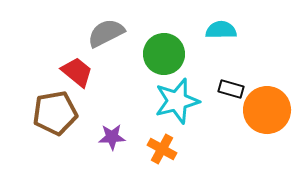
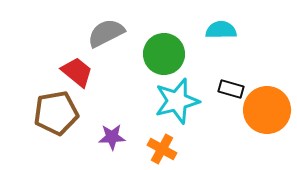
brown pentagon: moved 1 px right
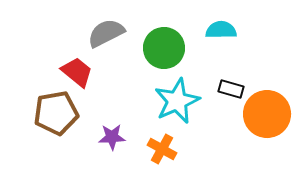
green circle: moved 6 px up
cyan star: rotated 9 degrees counterclockwise
orange circle: moved 4 px down
